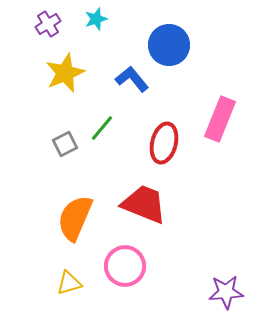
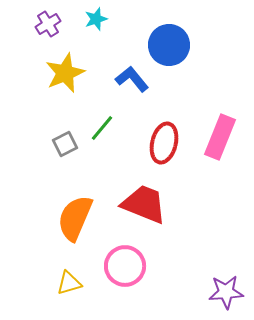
pink rectangle: moved 18 px down
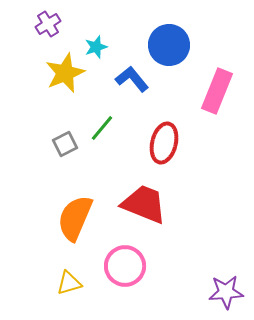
cyan star: moved 28 px down
pink rectangle: moved 3 px left, 46 px up
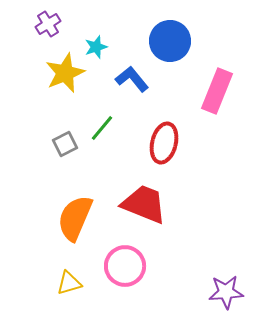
blue circle: moved 1 px right, 4 px up
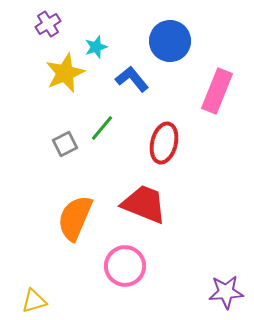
yellow triangle: moved 35 px left, 18 px down
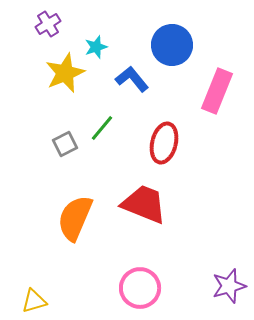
blue circle: moved 2 px right, 4 px down
pink circle: moved 15 px right, 22 px down
purple star: moved 3 px right, 6 px up; rotated 12 degrees counterclockwise
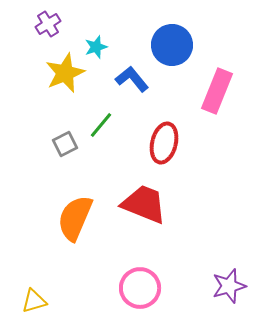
green line: moved 1 px left, 3 px up
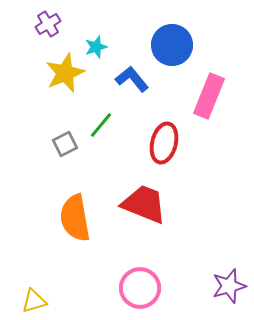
pink rectangle: moved 8 px left, 5 px down
orange semicircle: rotated 33 degrees counterclockwise
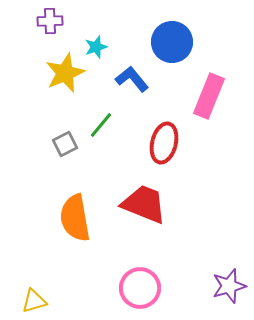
purple cross: moved 2 px right, 3 px up; rotated 30 degrees clockwise
blue circle: moved 3 px up
